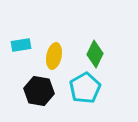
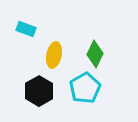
cyan rectangle: moved 5 px right, 16 px up; rotated 30 degrees clockwise
yellow ellipse: moved 1 px up
black hexagon: rotated 20 degrees clockwise
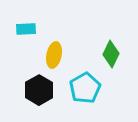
cyan rectangle: rotated 24 degrees counterclockwise
green diamond: moved 16 px right
black hexagon: moved 1 px up
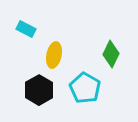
cyan rectangle: rotated 30 degrees clockwise
cyan pentagon: rotated 12 degrees counterclockwise
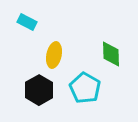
cyan rectangle: moved 1 px right, 7 px up
green diamond: rotated 28 degrees counterclockwise
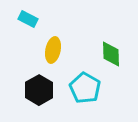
cyan rectangle: moved 1 px right, 3 px up
yellow ellipse: moved 1 px left, 5 px up
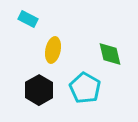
green diamond: moved 1 px left; rotated 12 degrees counterclockwise
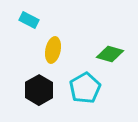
cyan rectangle: moved 1 px right, 1 px down
green diamond: rotated 60 degrees counterclockwise
cyan pentagon: rotated 12 degrees clockwise
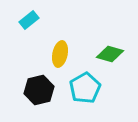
cyan rectangle: rotated 66 degrees counterclockwise
yellow ellipse: moved 7 px right, 4 px down
black hexagon: rotated 16 degrees clockwise
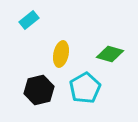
yellow ellipse: moved 1 px right
